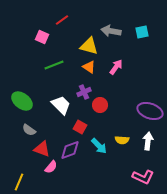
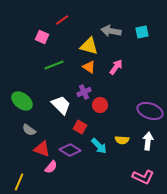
purple diamond: rotated 50 degrees clockwise
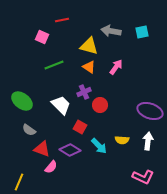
red line: rotated 24 degrees clockwise
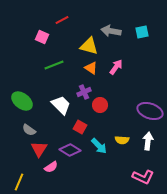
red line: rotated 16 degrees counterclockwise
orange triangle: moved 2 px right, 1 px down
red triangle: moved 3 px left; rotated 42 degrees clockwise
pink semicircle: rotated 16 degrees clockwise
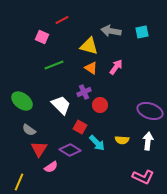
cyan arrow: moved 2 px left, 3 px up
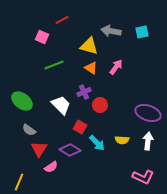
purple ellipse: moved 2 px left, 2 px down
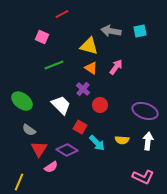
red line: moved 6 px up
cyan square: moved 2 px left, 1 px up
purple cross: moved 1 px left, 3 px up; rotated 24 degrees counterclockwise
purple ellipse: moved 3 px left, 2 px up
purple diamond: moved 3 px left
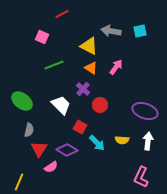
yellow triangle: rotated 12 degrees clockwise
gray semicircle: rotated 112 degrees counterclockwise
pink L-shape: moved 2 px left; rotated 90 degrees clockwise
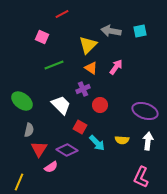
yellow triangle: moved 1 px left, 1 px up; rotated 48 degrees clockwise
purple cross: rotated 24 degrees clockwise
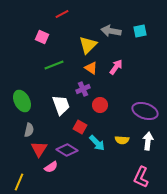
green ellipse: rotated 25 degrees clockwise
white trapezoid: rotated 25 degrees clockwise
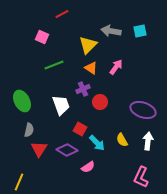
red circle: moved 3 px up
purple ellipse: moved 2 px left, 1 px up
red square: moved 2 px down
yellow semicircle: rotated 56 degrees clockwise
pink semicircle: moved 37 px right
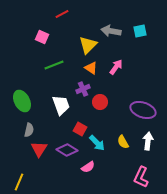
yellow semicircle: moved 1 px right, 2 px down
